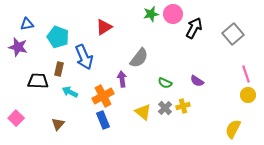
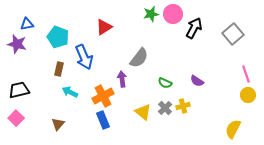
purple star: moved 1 px left, 3 px up
black trapezoid: moved 19 px left, 9 px down; rotated 15 degrees counterclockwise
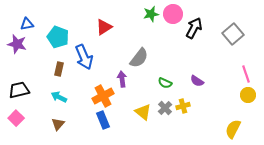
cyan arrow: moved 11 px left, 5 px down
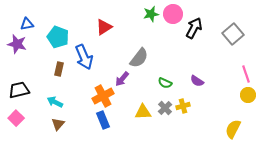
purple arrow: rotated 133 degrees counterclockwise
cyan arrow: moved 4 px left, 5 px down
yellow triangle: rotated 42 degrees counterclockwise
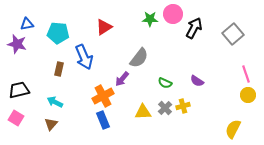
green star: moved 1 px left, 5 px down; rotated 14 degrees clockwise
cyan pentagon: moved 4 px up; rotated 15 degrees counterclockwise
pink square: rotated 14 degrees counterclockwise
brown triangle: moved 7 px left
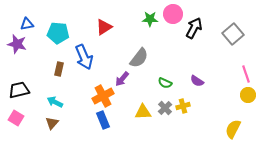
brown triangle: moved 1 px right, 1 px up
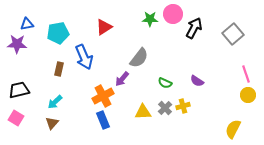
cyan pentagon: rotated 15 degrees counterclockwise
purple star: rotated 12 degrees counterclockwise
cyan arrow: rotated 70 degrees counterclockwise
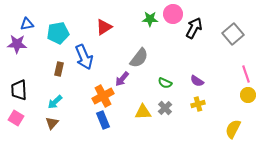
black trapezoid: rotated 80 degrees counterclockwise
yellow cross: moved 15 px right, 2 px up
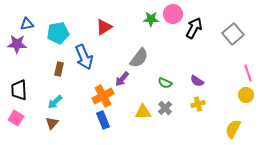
green star: moved 1 px right
pink line: moved 2 px right, 1 px up
yellow circle: moved 2 px left
